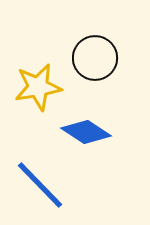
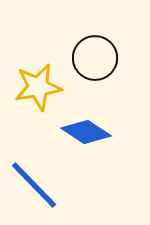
blue line: moved 6 px left
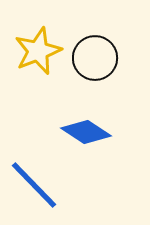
yellow star: moved 36 px up; rotated 12 degrees counterclockwise
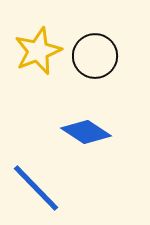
black circle: moved 2 px up
blue line: moved 2 px right, 3 px down
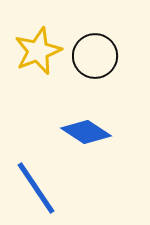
blue line: rotated 10 degrees clockwise
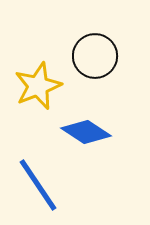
yellow star: moved 35 px down
blue line: moved 2 px right, 3 px up
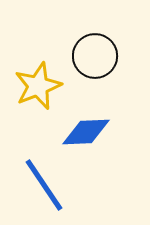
blue diamond: rotated 36 degrees counterclockwise
blue line: moved 6 px right
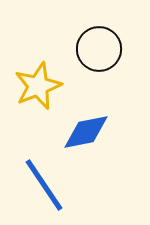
black circle: moved 4 px right, 7 px up
blue diamond: rotated 9 degrees counterclockwise
